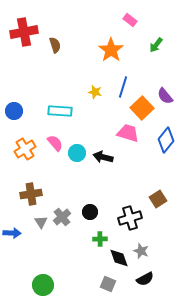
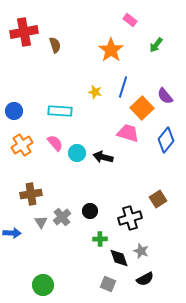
orange cross: moved 3 px left, 4 px up
black circle: moved 1 px up
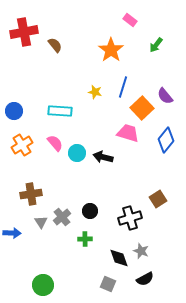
brown semicircle: rotated 21 degrees counterclockwise
green cross: moved 15 px left
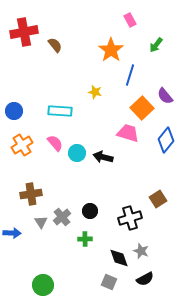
pink rectangle: rotated 24 degrees clockwise
blue line: moved 7 px right, 12 px up
gray square: moved 1 px right, 2 px up
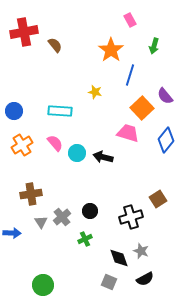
green arrow: moved 2 px left, 1 px down; rotated 21 degrees counterclockwise
black cross: moved 1 px right, 1 px up
green cross: rotated 24 degrees counterclockwise
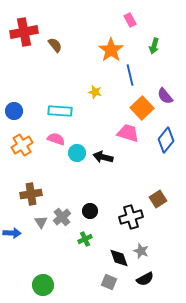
blue line: rotated 30 degrees counterclockwise
pink semicircle: moved 1 px right, 4 px up; rotated 30 degrees counterclockwise
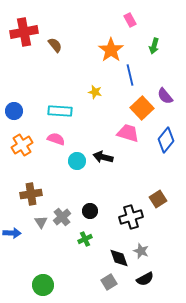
cyan circle: moved 8 px down
gray square: rotated 35 degrees clockwise
